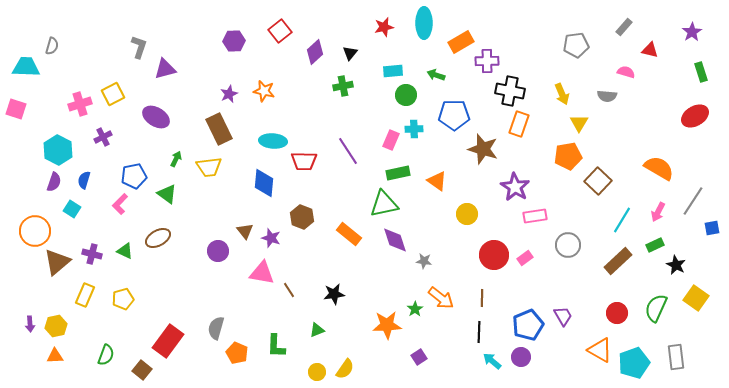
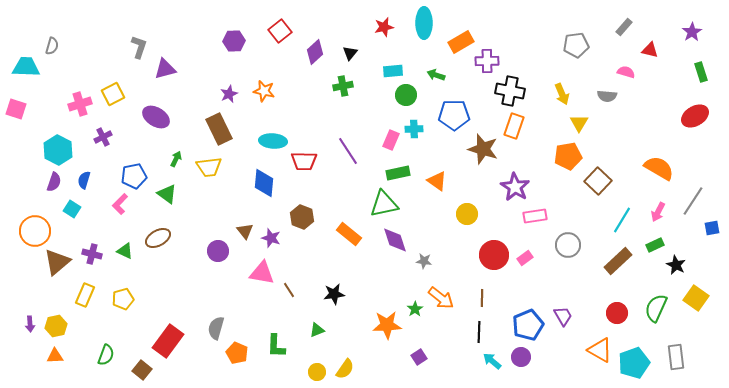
orange rectangle at (519, 124): moved 5 px left, 2 px down
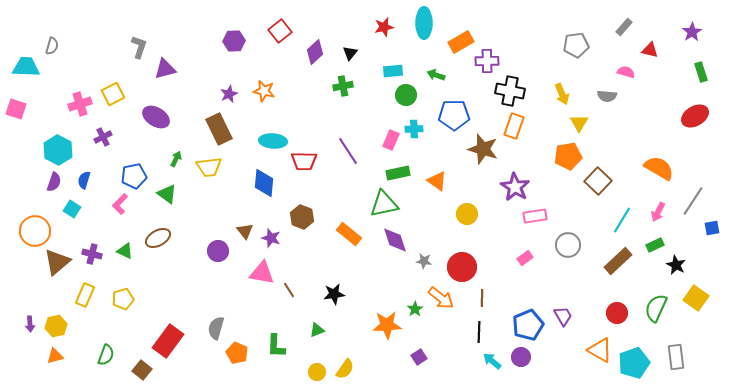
red circle at (494, 255): moved 32 px left, 12 px down
orange triangle at (55, 356): rotated 12 degrees counterclockwise
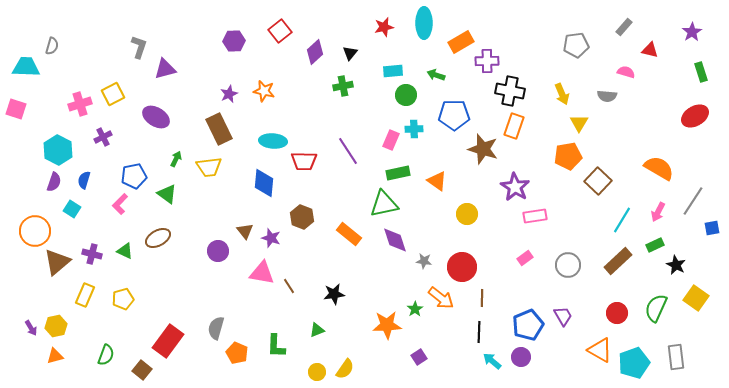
gray circle at (568, 245): moved 20 px down
brown line at (289, 290): moved 4 px up
purple arrow at (30, 324): moved 1 px right, 4 px down; rotated 28 degrees counterclockwise
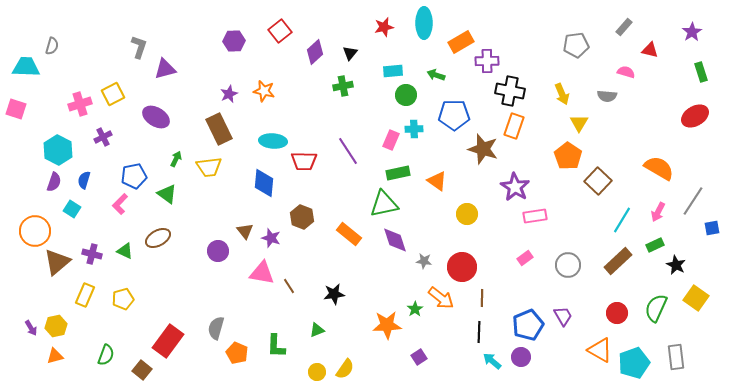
orange pentagon at (568, 156): rotated 28 degrees counterclockwise
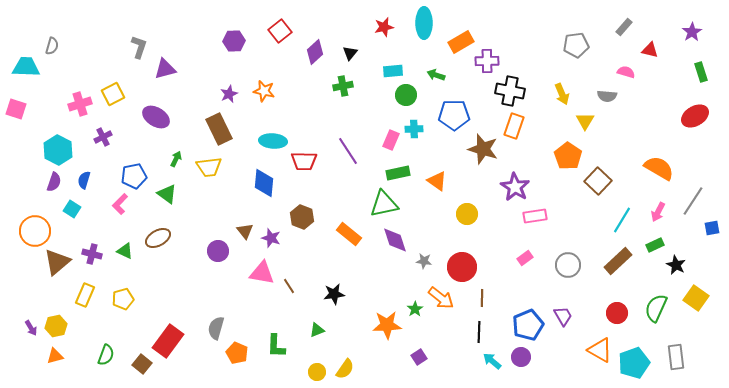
yellow triangle at (579, 123): moved 6 px right, 2 px up
brown square at (142, 370): moved 6 px up
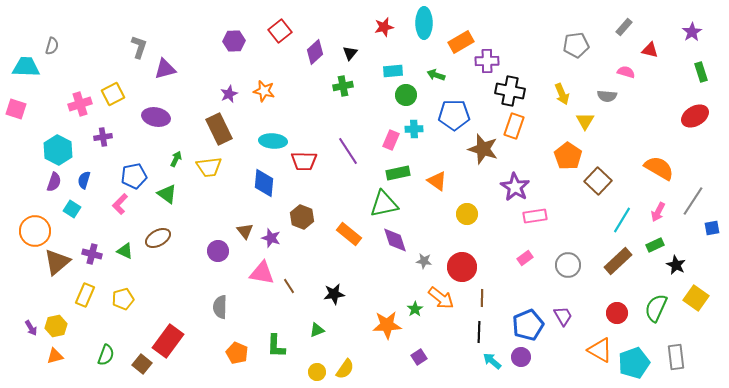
purple ellipse at (156, 117): rotated 20 degrees counterclockwise
purple cross at (103, 137): rotated 18 degrees clockwise
gray semicircle at (216, 328): moved 4 px right, 21 px up; rotated 15 degrees counterclockwise
